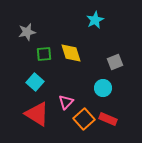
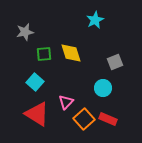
gray star: moved 2 px left
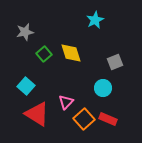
green square: rotated 35 degrees counterclockwise
cyan square: moved 9 px left, 4 px down
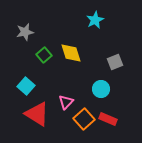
green square: moved 1 px down
cyan circle: moved 2 px left, 1 px down
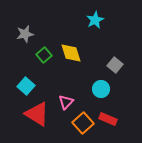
gray star: moved 2 px down
gray square: moved 3 px down; rotated 28 degrees counterclockwise
orange square: moved 1 px left, 4 px down
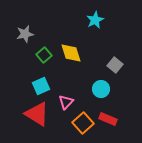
cyan square: moved 15 px right; rotated 24 degrees clockwise
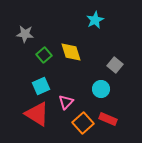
gray star: rotated 18 degrees clockwise
yellow diamond: moved 1 px up
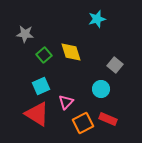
cyan star: moved 2 px right, 1 px up; rotated 12 degrees clockwise
orange square: rotated 15 degrees clockwise
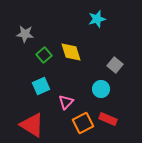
red triangle: moved 5 px left, 11 px down
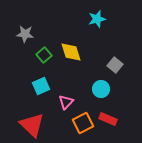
red triangle: rotated 12 degrees clockwise
